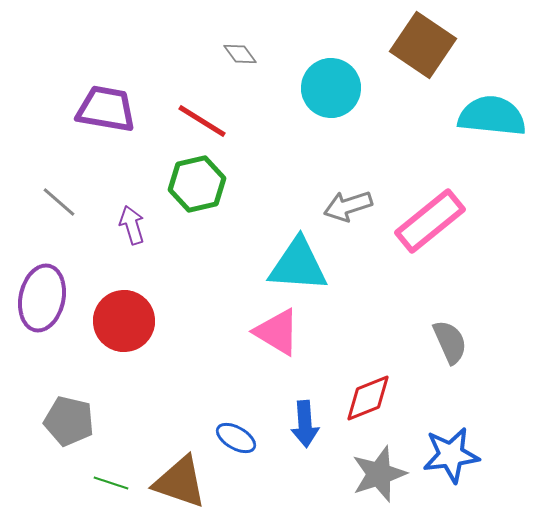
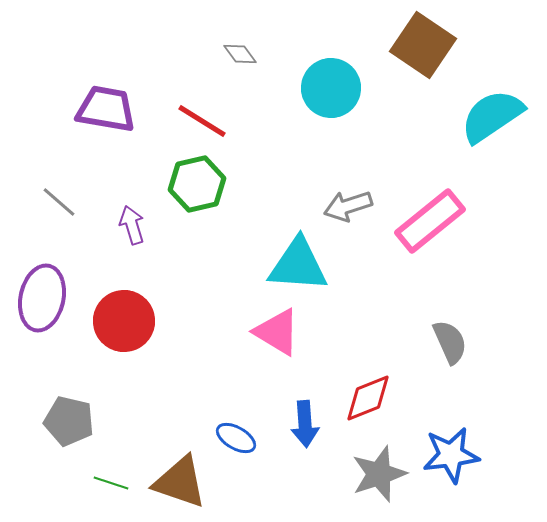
cyan semicircle: rotated 40 degrees counterclockwise
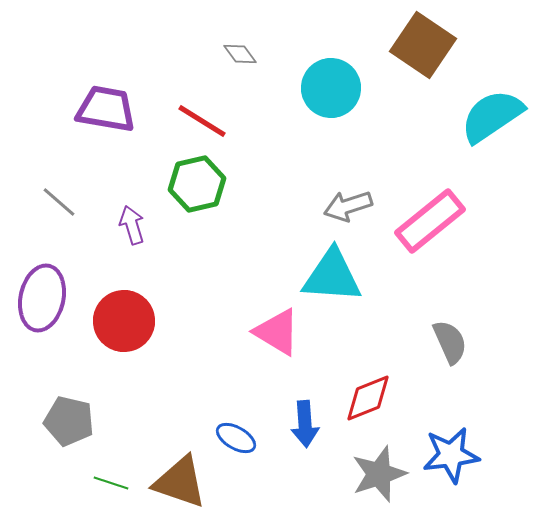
cyan triangle: moved 34 px right, 11 px down
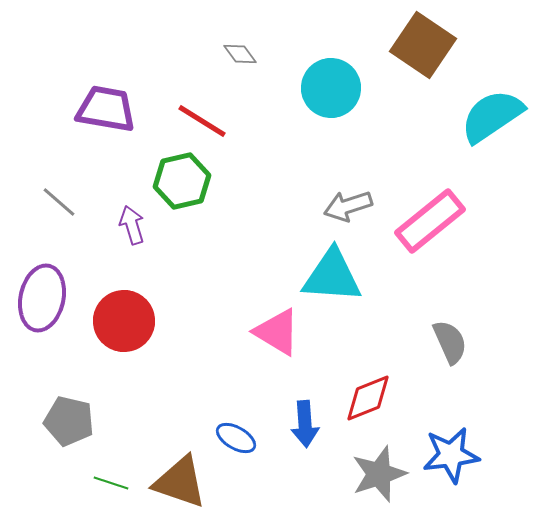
green hexagon: moved 15 px left, 3 px up
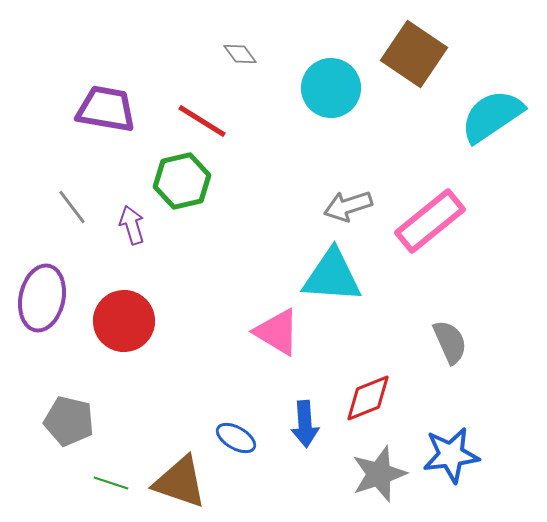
brown square: moved 9 px left, 9 px down
gray line: moved 13 px right, 5 px down; rotated 12 degrees clockwise
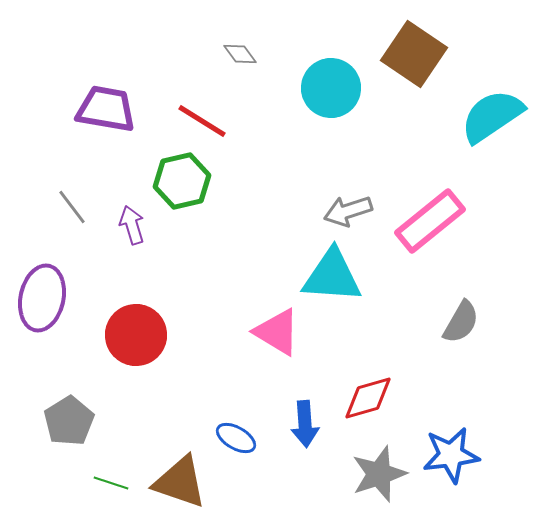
gray arrow: moved 5 px down
red circle: moved 12 px right, 14 px down
gray semicircle: moved 11 px right, 20 px up; rotated 54 degrees clockwise
red diamond: rotated 6 degrees clockwise
gray pentagon: rotated 27 degrees clockwise
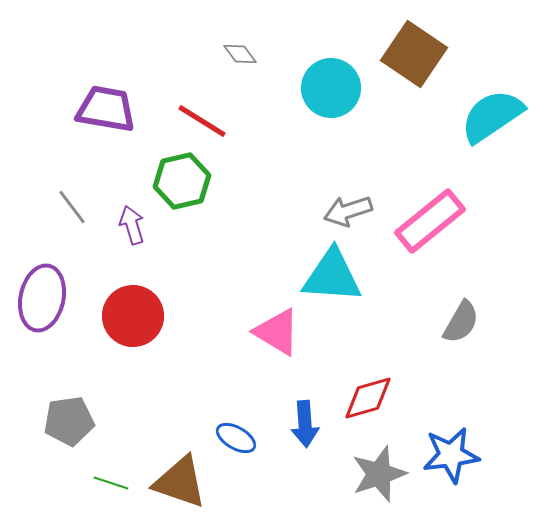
red circle: moved 3 px left, 19 px up
gray pentagon: rotated 24 degrees clockwise
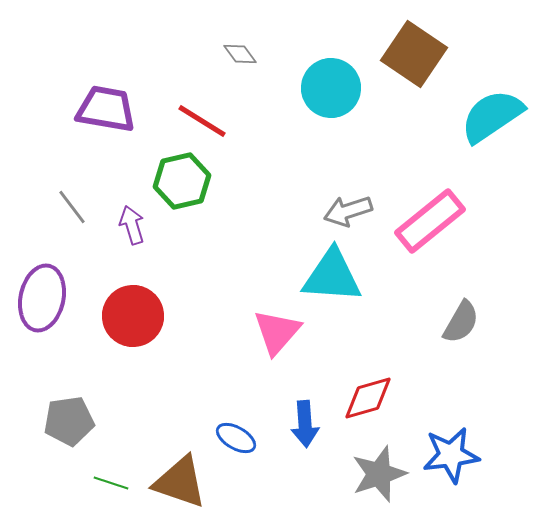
pink triangle: rotated 40 degrees clockwise
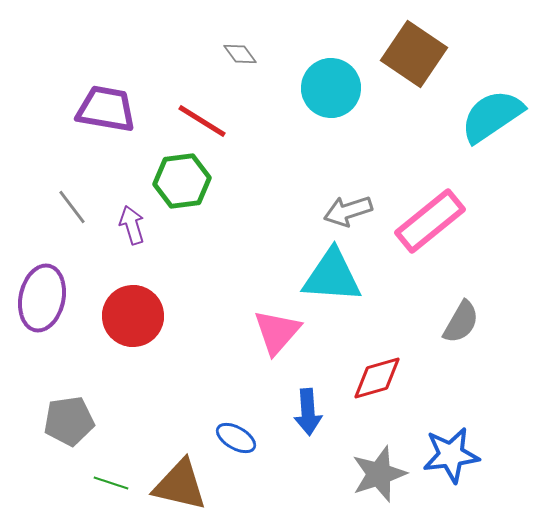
green hexagon: rotated 6 degrees clockwise
red diamond: moved 9 px right, 20 px up
blue arrow: moved 3 px right, 12 px up
brown triangle: moved 3 px down; rotated 6 degrees counterclockwise
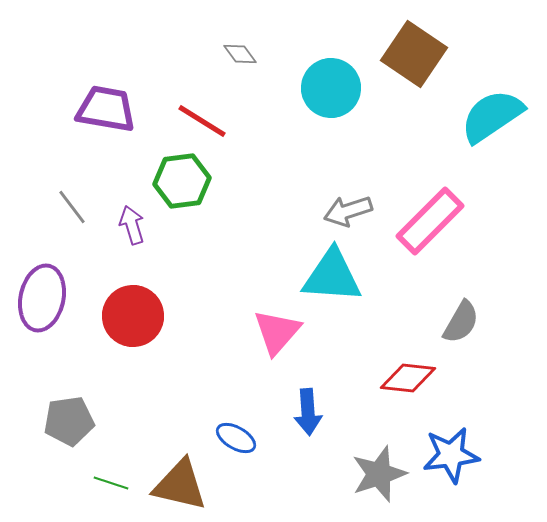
pink rectangle: rotated 6 degrees counterclockwise
red diamond: moved 31 px right; rotated 22 degrees clockwise
